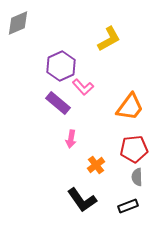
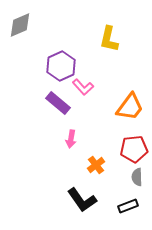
gray diamond: moved 2 px right, 2 px down
yellow L-shape: rotated 132 degrees clockwise
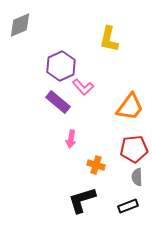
purple rectangle: moved 1 px up
orange cross: rotated 36 degrees counterclockwise
black L-shape: rotated 108 degrees clockwise
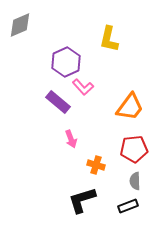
purple hexagon: moved 5 px right, 4 px up
pink arrow: rotated 30 degrees counterclockwise
gray semicircle: moved 2 px left, 4 px down
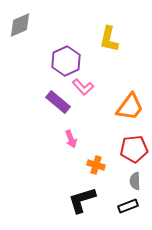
purple hexagon: moved 1 px up
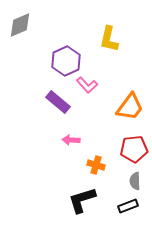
pink L-shape: moved 4 px right, 2 px up
pink arrow: moved 1 px down; rotated 114 degrees clockwise
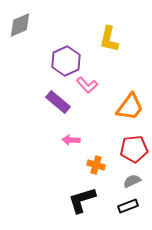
gray semicircle: moved 3 px left; rotated 66 degrees clockwise
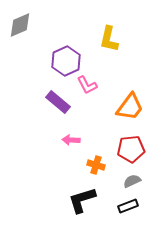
pink L-shape: rotated 15 degrees clockwise
red pentagon: moved 3 px left
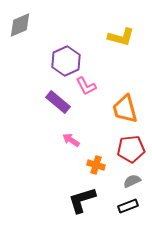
yellow L-shape: moved 12 px right, 2 px up; rotated 88 degrees counterclockwise
pink L-shape: moved 1 px left, 1 px down
orange trapezoid: moved 5 px left, 2 px down; rotated 128 degrees clockwise
pink arrow: rotated 30 degrees clockwise
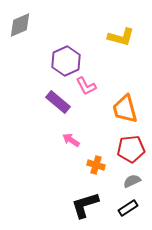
black L-shape: moved 3 px right, 5 px down
black rectangle: moved 2 px down; rotated 12 degrees counterclockwise
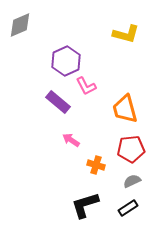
yellow L-shape: moved 5 px right, 3 px up
